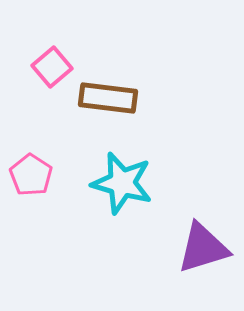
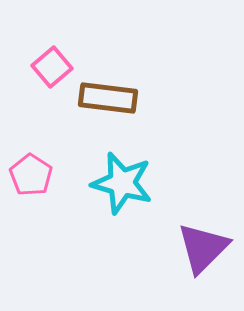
purple triangle: rotated 28 degrees counterclockwise
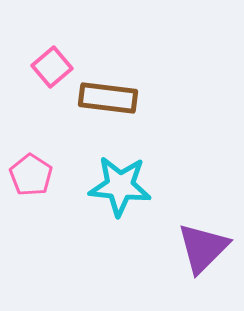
cyan star: moved 2 px left, 3 px down; rotated 10 degrees counterclockwise
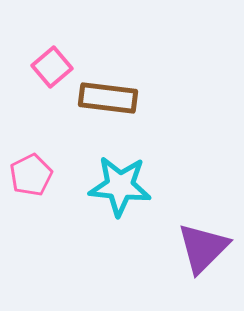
pink pentagon: rotated 12 degrees clockwise
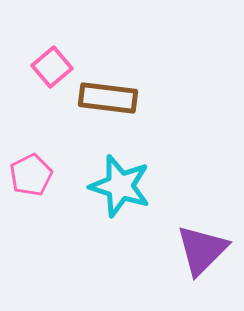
cyan star: rotated 12 degrees clockwise
purple triangle: moved 1 px left, 2 px down
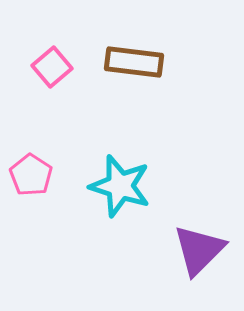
brown rectangle: moved 26 px right, 36 px up
pink pentagon: rotated 12 degrees counterclockwise
purple triangle: moved 3 px left
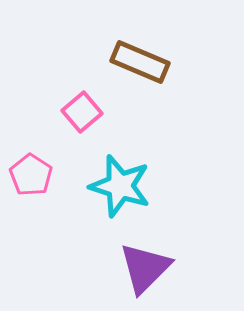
brown rectangle: moved 6 px right; rotated 16 degrees clockwise
pink square: moved 30 px right, 45 px down
purple triangle: moved 54 px left, 18 px down
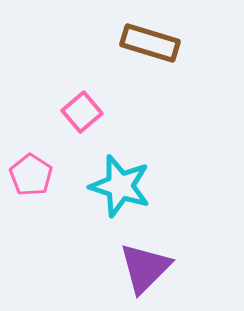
brown rectangle: moved 10 px right, 19 px up; rotated 6 degrees counterclockwise
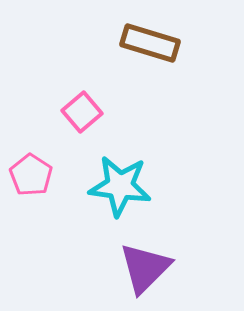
cyan star: rotated 10 degrees counterclockwise
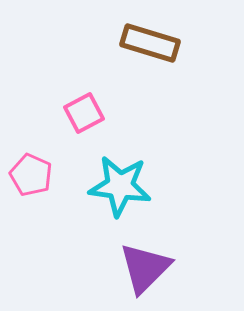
pink square: moved 2 px right, 1 px down; rotated 12 degrees clockwise
pink pentagon: rotated 9 degrees counterclockwise
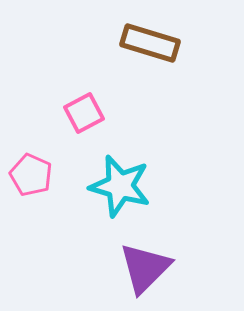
cyan star: rotated 8 degrees clockwise
